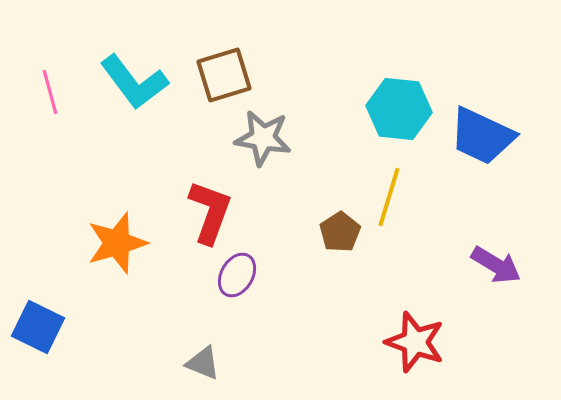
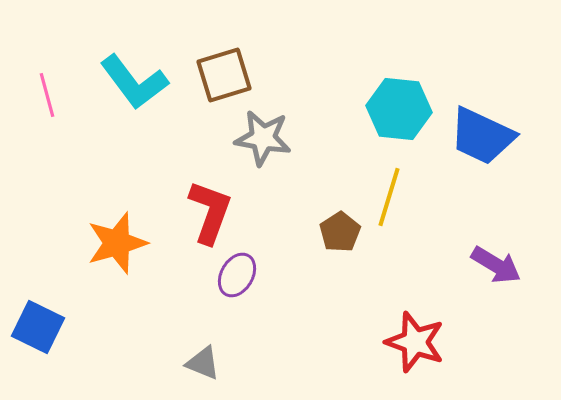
pink line: moved 3 px left, 3 px down
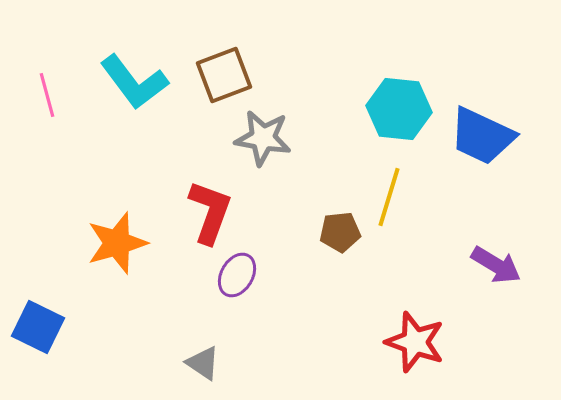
brown square: rotated 4 degrees counterclockwise
brown pentagon: rotated 27 degrees clockwise
gray triangle: rotated 12 degrees clockwise
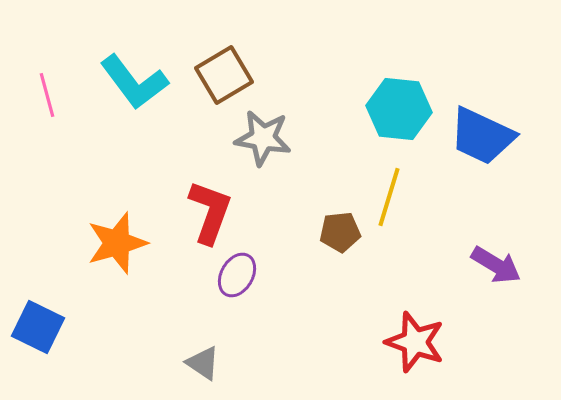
brown square: rotated 10 degrees counterclockwise
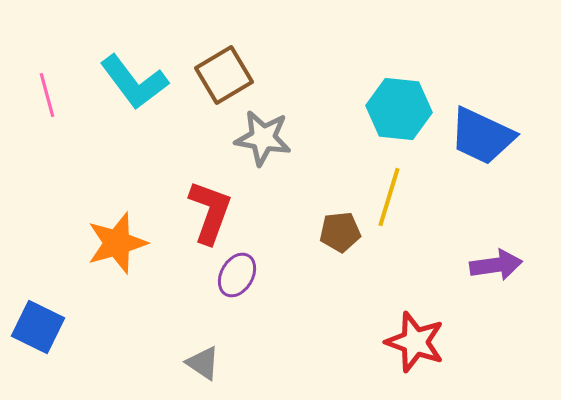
purple arrow: rotated 39 degrees counterclockwise
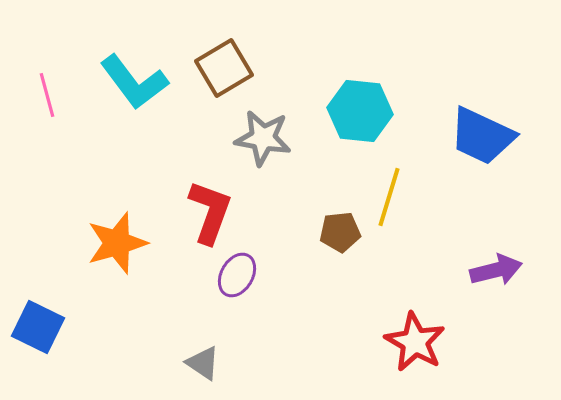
brown square: moved 7 px up
cyan hexagon: moved 39 px left, 2 px down
purple arrow: moved 5 px down; rotated 6 degrees counterclockwise
red star: rotated 10 degrees clockwise
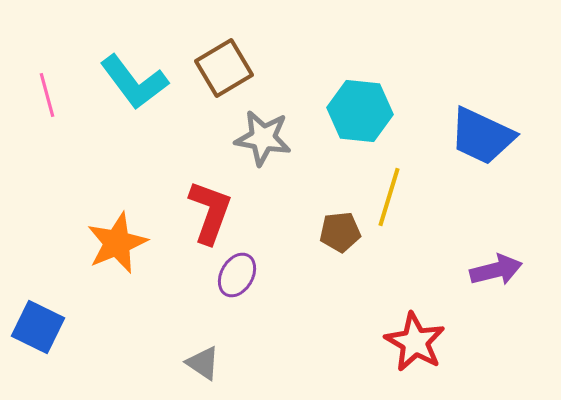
orange star: rotated 6 degrees counterclockwise
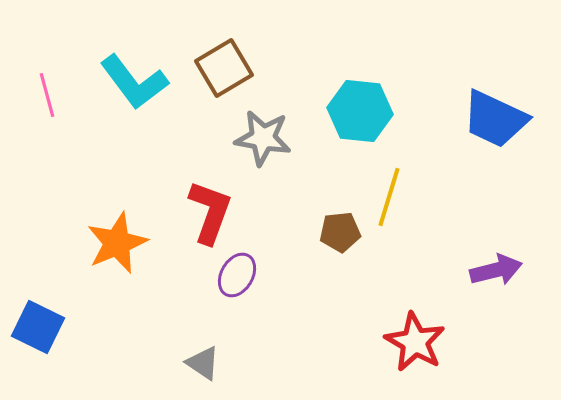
blue trapezoid: moved 13 px right, 17 px up
